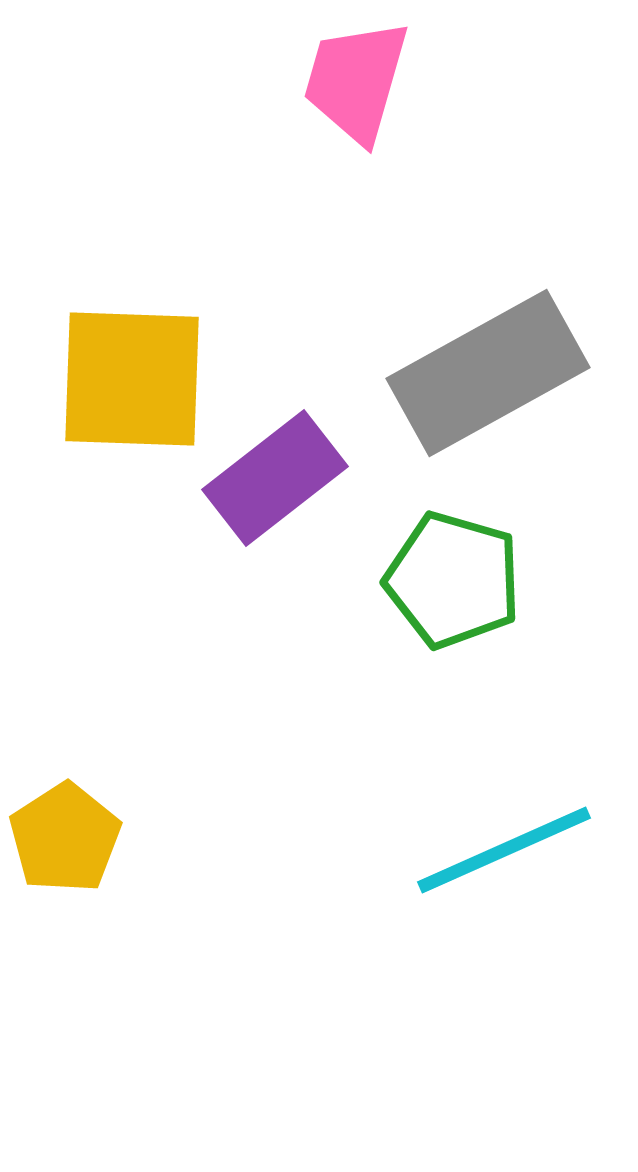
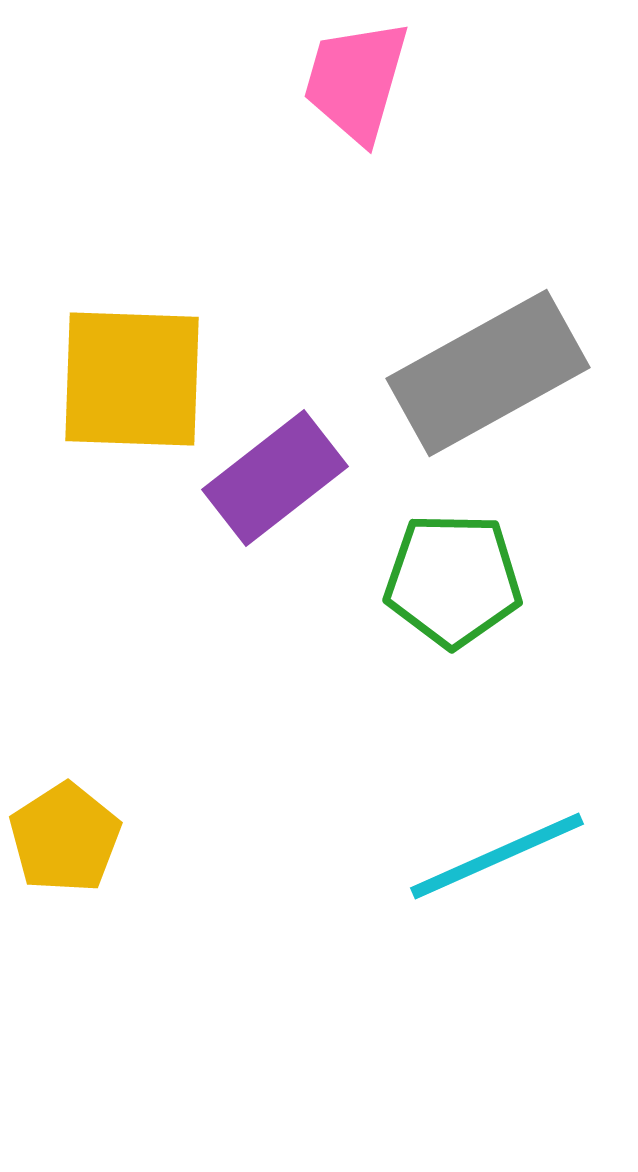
green pentagon: rotated 15 degrees counterclockwise
cyan line: moved 7 px left, 6 px down
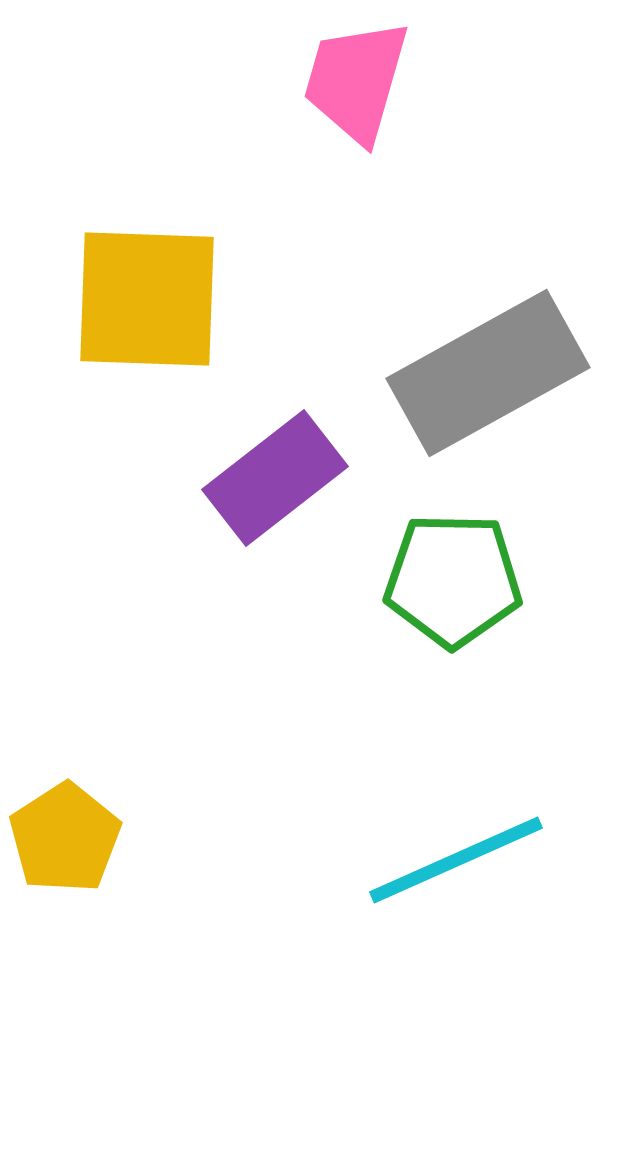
yellow square: moved 15 px right, 80 px up
cyan line: moved 41 px left, 4 px down
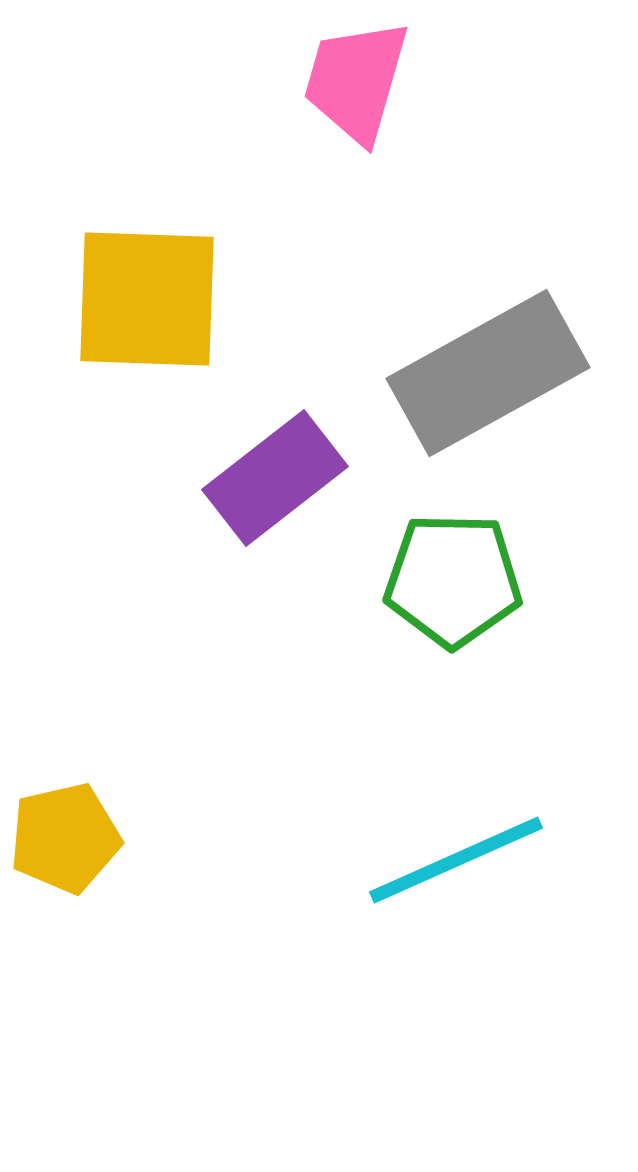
yellow pentagon: rotated 20 degrees clockwise
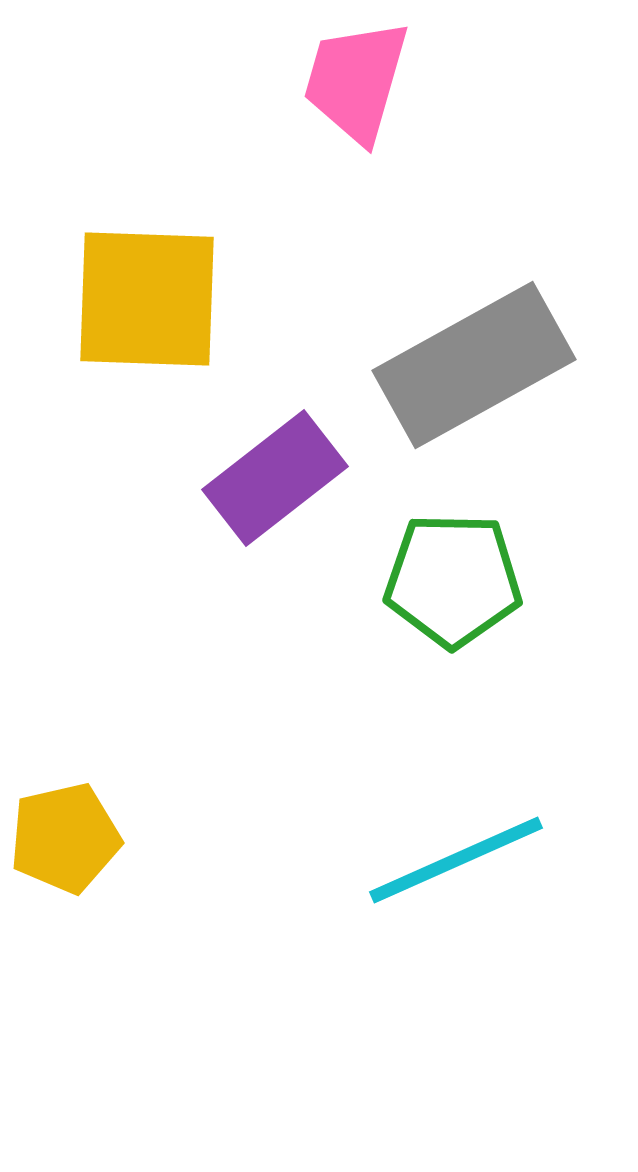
gray rectangle: moved 14 px left, 8 px up
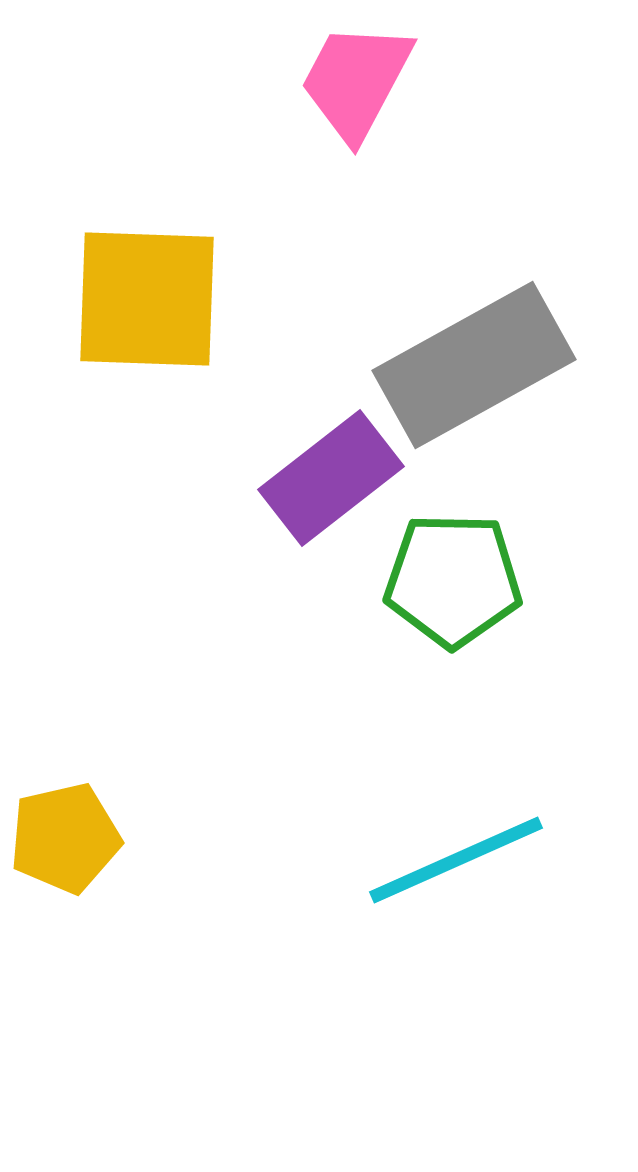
pink trapezoid: rotated 12 degrees clockwise
purple rectangle: moved 56 px right
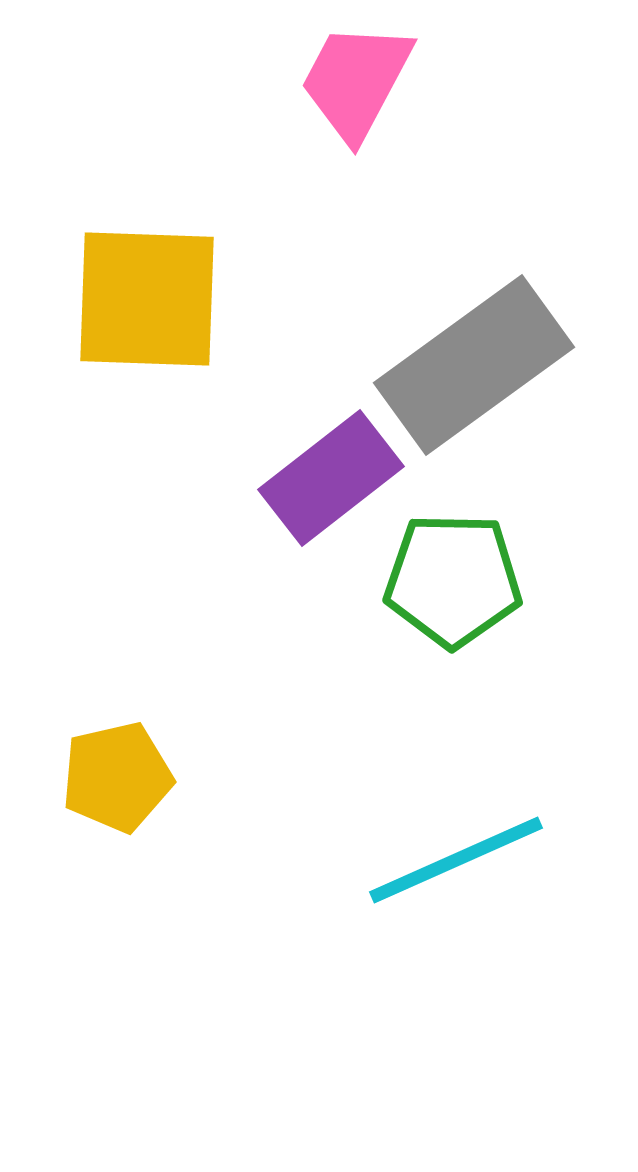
gray rectangle: rotated 7 degrees counterclockwise
yellow pentagon: moved 52 px right, 61 px up
